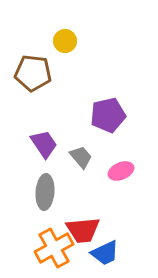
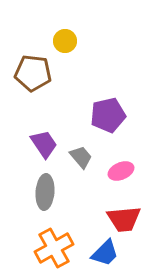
red trapezoid: moved 41 px right, 11 px up
blue trapezoid: rotated 20 degrees counterclockwise
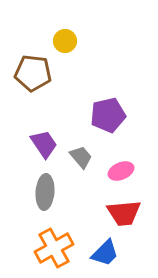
red trapezoid: moved 6 px up
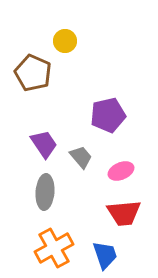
brown pentagon: rotated 18 degrees clockwise
blue trapezoid: moved 2 px down; rotated 64 degrees counterclockwise
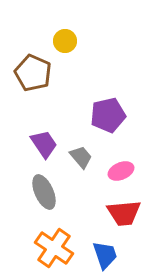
gray ellipse: moved 1 px left; rotated 28 degrees counterclockwise
orange cross: rotated 27 degrees counterclockwise
